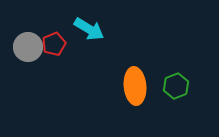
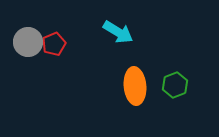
cyan arrow: moved 29 px right, 3 px down
gray circle: moved 5 px up
green hexagon: moved 1 px left, 1 px up
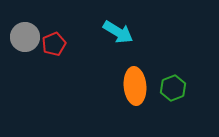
gray circle: moved 3 px left, 5 px up
green hexagon: moved 2 px left, 3 px down
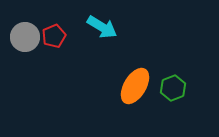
cyan arrow: moved 16 px left, 5 px up
red pentagon: moved 8 px up
orange ellipse: rotated 36 degrees clockwise
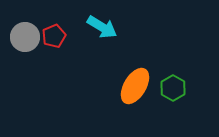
green hexagon: rotated 10 degrees counterclockwise
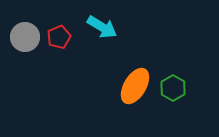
red pentagon: moved 5 px right, 1 px down
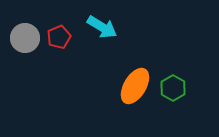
gray circle: moved 1 px down
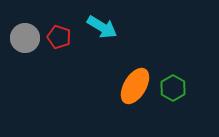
red pentagon: rotated 30 degrees counterclockwise
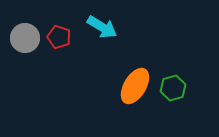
green hexagon: rotated 15 degrees clockwise
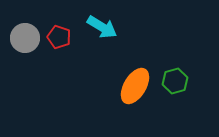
green hexagon: moved 2 px right, 7 px up
